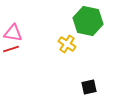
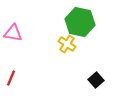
green hexagon: moved 8 px left, 1 px down
red line: moved 29 px down; rotated 49 degrees counterclockwise
black square: moved 7 px right, 7 px up; rotated 28 degrees counterclockwise
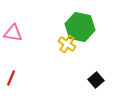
green hexagon: moved 5 px down
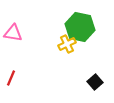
yellow cross: rotated 30 degrees clockwise
black square: moved 1 px left, 2 px down
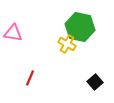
yellow cross: rotated 36 degrees counterclockwise
red line: moved 19 px right
